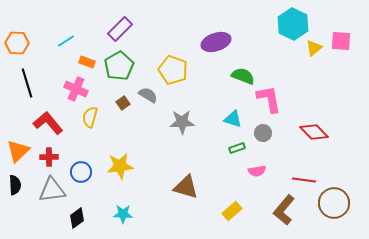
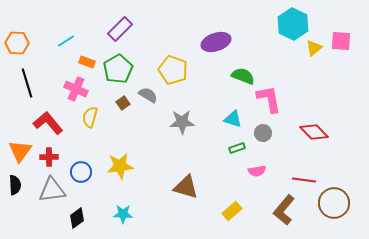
green pentagon: moved 1 px left, 3 px down
orange triangle: moved 2 px right; rotated 10 degrees counterclockwise
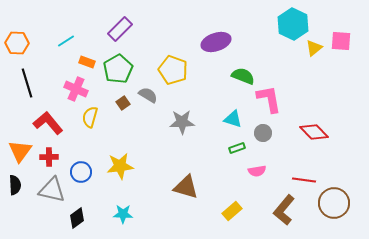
gray triangle: rotated 20 degrees clockwise
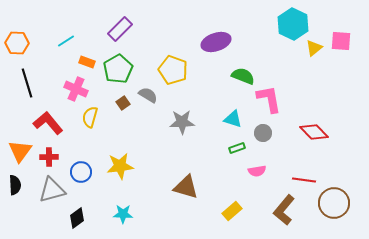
gray triangle: rotated 28 degrees counterclockwise
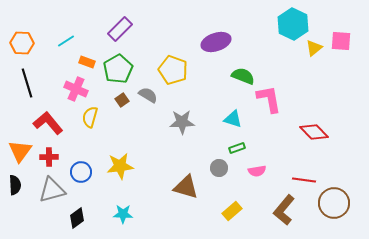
orange hexagon: moved 5 px right
brown square: moved 1 px left, 3 px up
gray circle: moved 44 px left, 35 px down
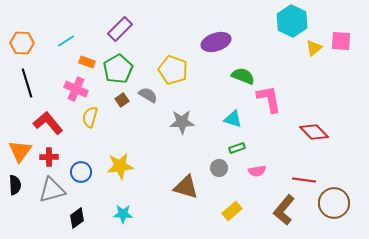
cyan hexagon: moved 1 px left, 3 px up
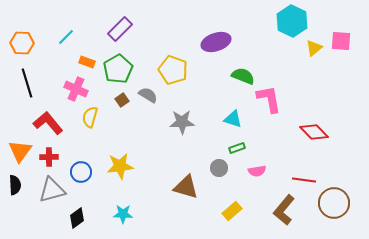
cyan line: moved 4 px up; rotated 12 degrees counterclockwise
